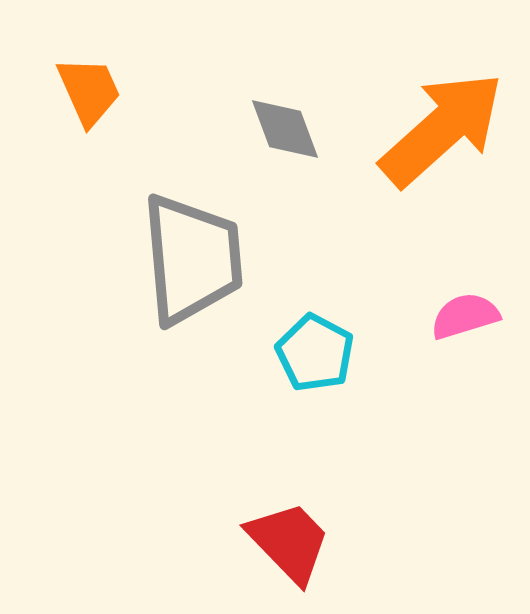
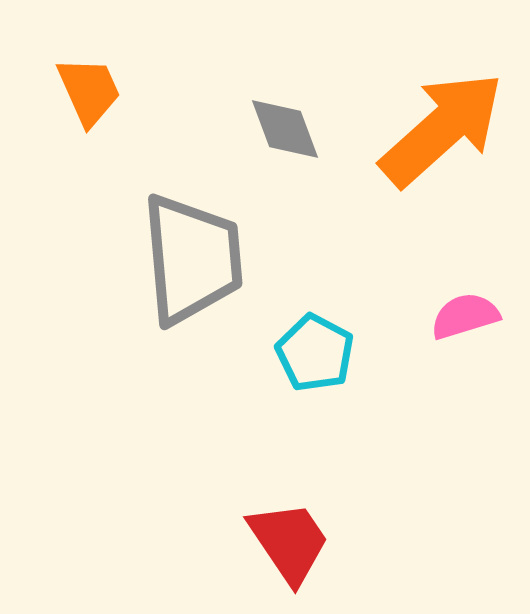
red trapezoid: rotated 10 degrees clockwise
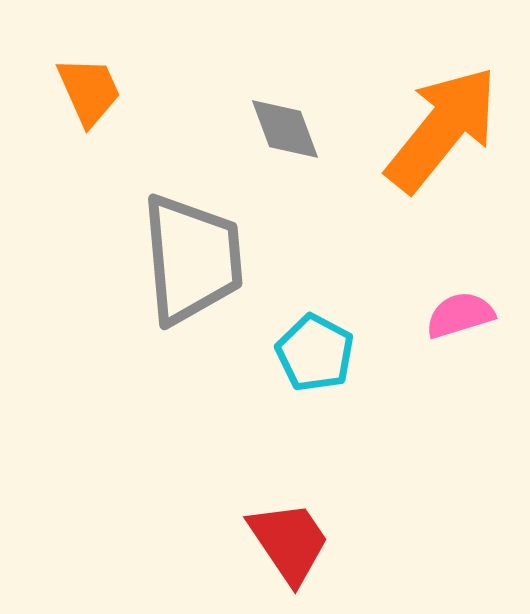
orange arrow: rotated 9 degrees counterclockwise
pink semicircle: moved 5 px left, 1 px up
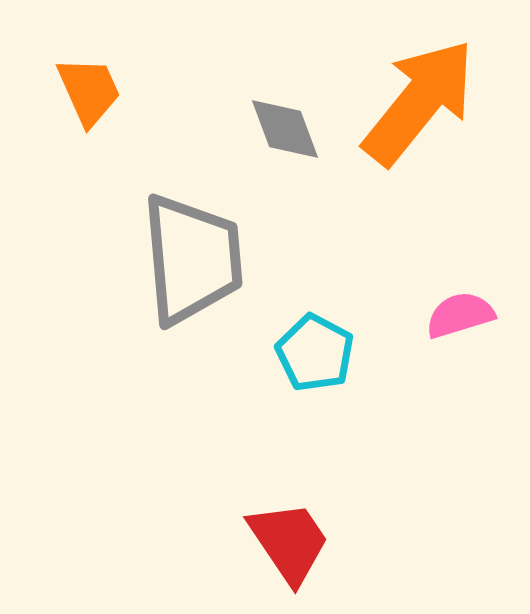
orange arrow: moved 23 px left, 27 px up
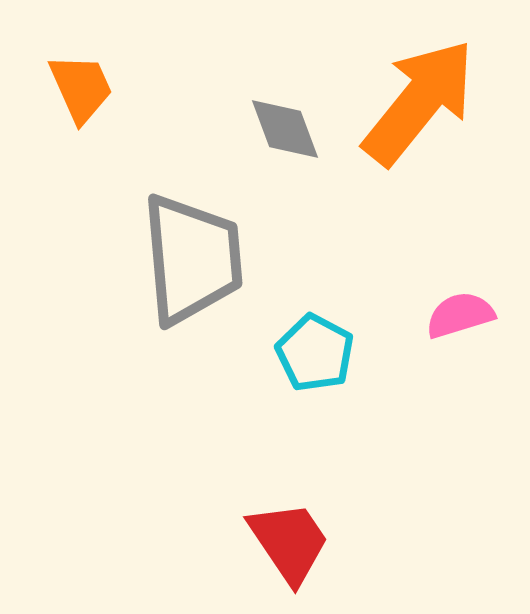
orange trapezoid: moved 8 px left, 3 px up
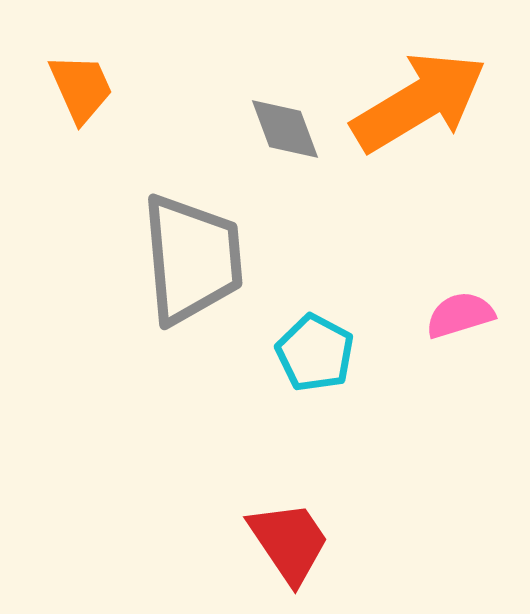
orange arrow: rotated 20 degrees clockwise
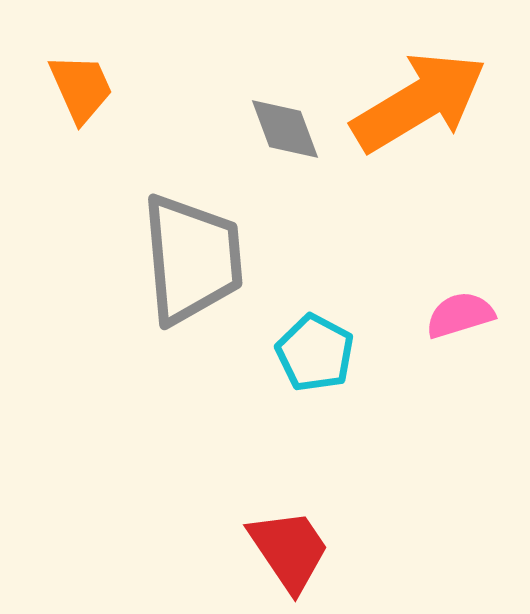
red trapezoid: moved 8 px down
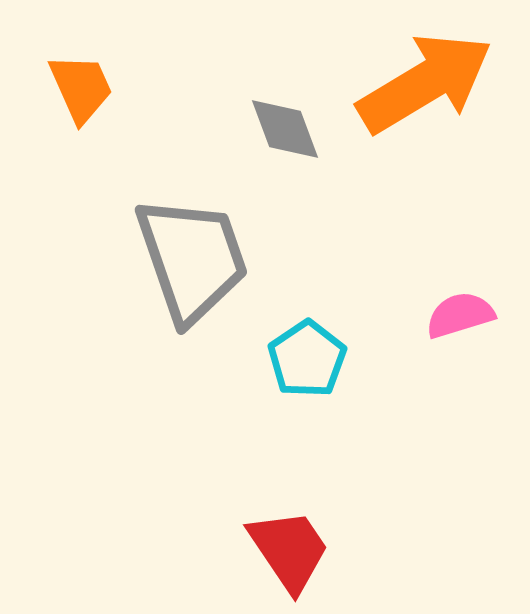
orange arrow: moved 6 px right, 19 px up
gray trapezoid: rotated 14 degrees counterclockwise
cyan pentagon: moved 8 px left, 6 px down; rotated 10 degrees clockwise
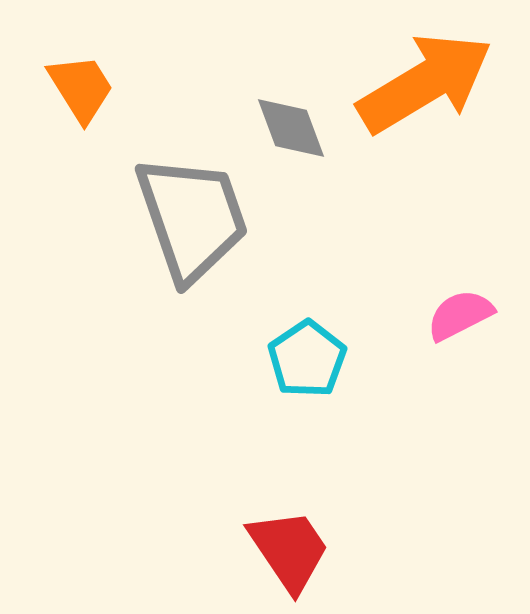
orange trapezoid: rotated 8 degrees counterclockwise
gray diamond: moved 6 px right, 1 px up
gray trapezoid: moved 41 px up
pink semicircle: rotated 10 degrees counterclockwise
